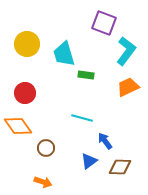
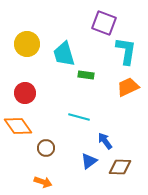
cyan L-shape: rotated 28 degrees counterclockwise
cyan line: moved 3 px left, 1 px up
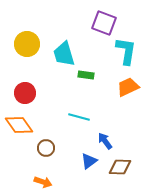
orange diamond: moved 1 px right, 1 px up
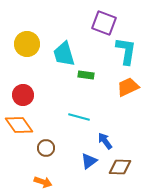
red circle: moved 2 px left, 2 px down
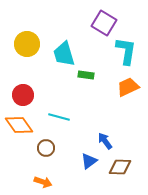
purple square: rotated 10 degrees clockwise
cyan line: moved 20 px left
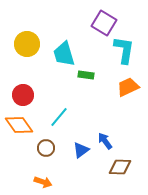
cyan L-shape: moved 2 px left, 1 px up
cyan line: rotated 65 degrees counterclockwise
blue triangle: moved 8 px left, 11 px up
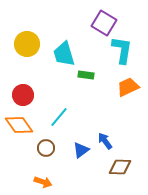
cyan L-shape: moved 2 px left
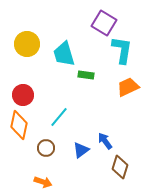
orange diamond: rotated 48 degrees clockwise
brown diamond: rotated 75 degrees counterclockwise
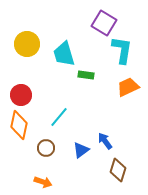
red circle: moved 2 px left
brown diamond: moved 2 px left, 3 px down
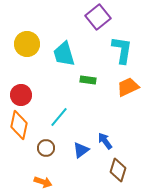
purple square: moved 6 px left, 6 px up; rotated 20 degrees clockwise
green rectangle: moved 2 px right, 5 px down
